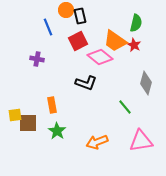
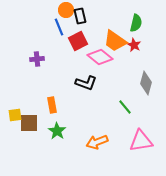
blue line: moved 11 px right
purple cross: rotated 16 degrees counterclockwise
brown square: moved 1 px right
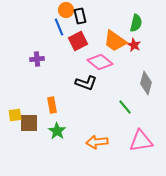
pink diamond: moved 5 px down
orange arrow: rotated 15 degrees clockwise
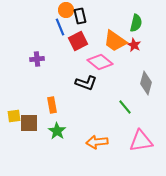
blue line: moved 1 px right
yellow square: moved 1 px left, 1 px down
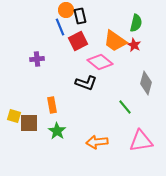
yellow square: rotated 24 degrees clockwise
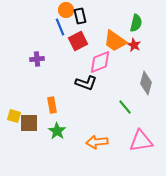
pink diamond: rotated 60 degrees counterclockwise
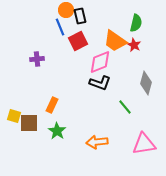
black L-shape: moved 14 px right
orange rectangle: rotated 35 degrees clockwise
pink triangle: moved 3 px right, 3 px down
